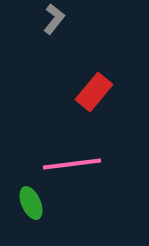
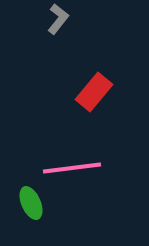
gray L-shape: moved 4 px right
pink line: moved 4 px down
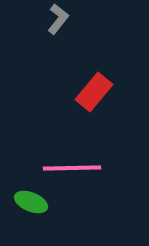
pink line: rotated 6 degrees clockwise
green ellipse: moved 1 px up; rotated 44 degrees counterclockwise
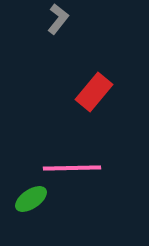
green ellipse: moved 3 px up; rotated 56 degrees counterclockwise
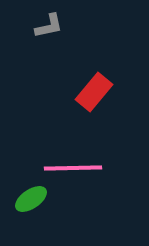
gray L-shape: moved 9 px left, 7 px down; rotated 40 degrees clockwise
pink line: moved 1 px right
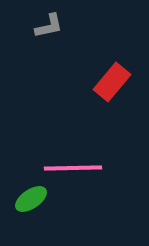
red rectangle: moved 18 px right, 10 px up
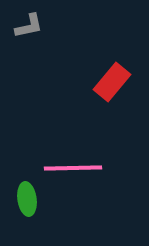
gray L-shape: moved 20 px left
green ellipse: moved 4 px left; rotated 64 degrees counterclockwise
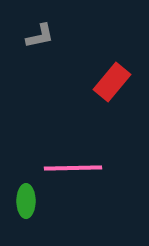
gray L-shape: moved 11 px right, 10 px down
green ellipse: moved 1 px left, 2 px down; rotated 8 degrees clockwise
